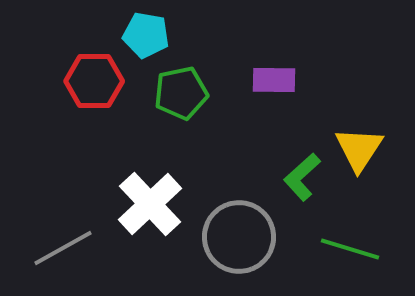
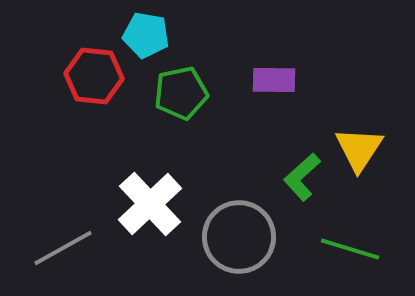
red hexagon: moved 5 px up; rotated 6 degrees clockwise
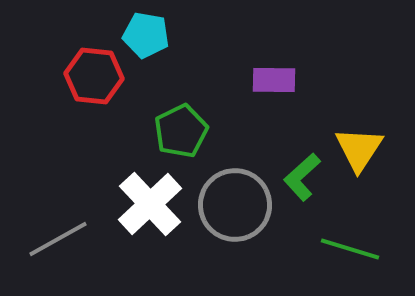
green pentagon: moved 38 px down; rotated 14 degrees counterclockwise
gray circle: moved 4 px left, 32 px up
gray line: moved 5 px left, 9 px up
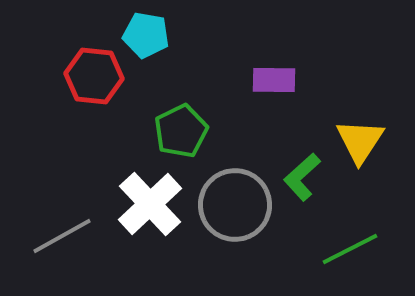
yellow triangle: moved 1 px right, 8 px up
gray line: moved 4 px right, 3 px up
green line: rotated 44 degrees counterclockwise
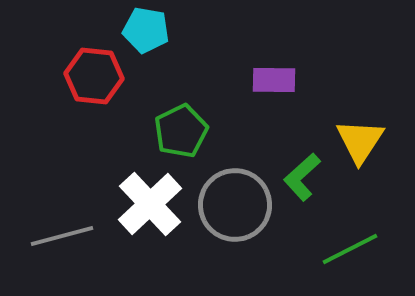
cyan pentagon: moved 5 px up
gray line: rotated 14 degrees clockwise
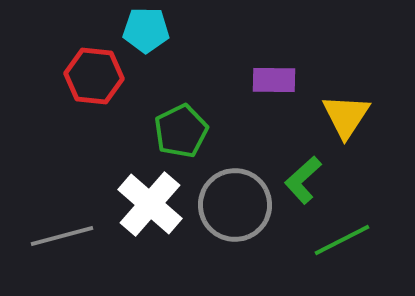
cyan pentagon: rotated 9 degrees counterclockwise
yellow triangle: moved 14 px left, 25 px up
green L-shape: moved 1 px right, 3 px down
white cross: rotated 6 degrees counterclockwise
green line: moved 8 px left, 9 px up
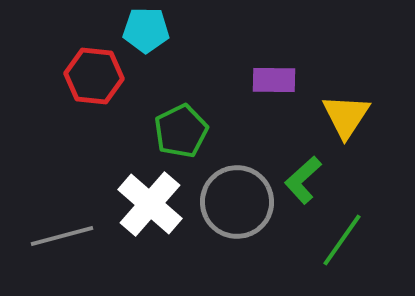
gray circle: moved 2 px right, 3 px up
green line: rotated 28 degrees counterclockwise
